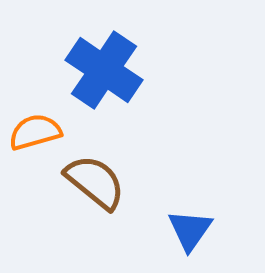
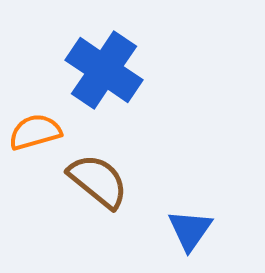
brown semicircle: moved 3 px right, 1 px up
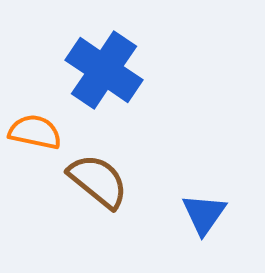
orange semicircle: rotated 28 degrees clockwise
blue triangle: moved 14 px right, 16 px up
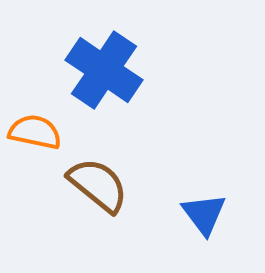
brown semicircle: moved 4 px down
blue triangle: rotated 12 degrees counterclockwise
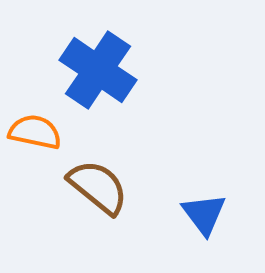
blue cross: moved 6 px left
brown semicircle: moved 2 px down
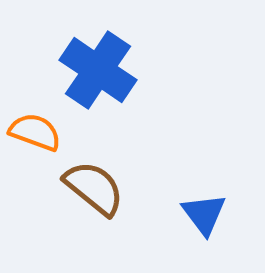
orange semicircle: rotated 8 degrees clockwise
brown semicircle: moved 4 px left, 1 px down
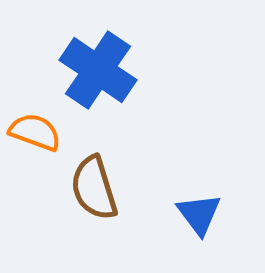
brown semicircle: rotated 146 degrees counterclockwise
blue triangle: moved 5 px left
